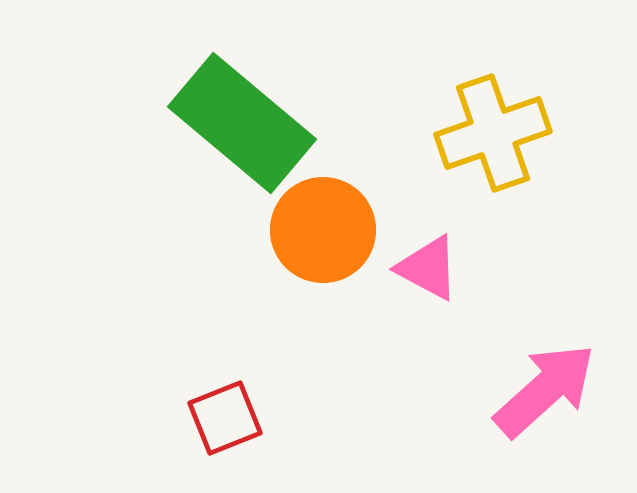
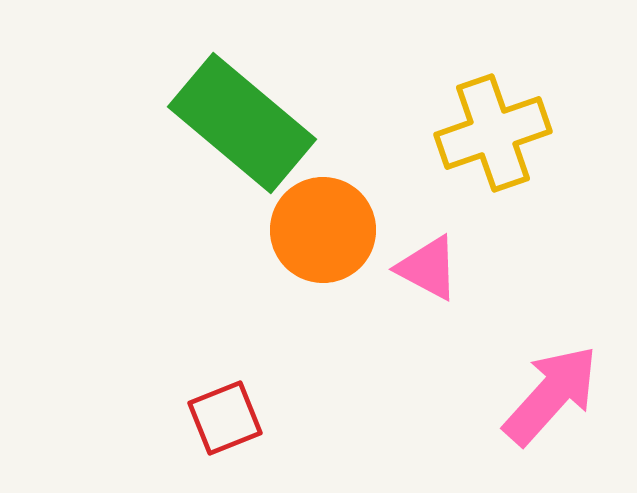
pink arrow: moved 6 px right, 5 px down; rotated 6 degrees counterclockwise
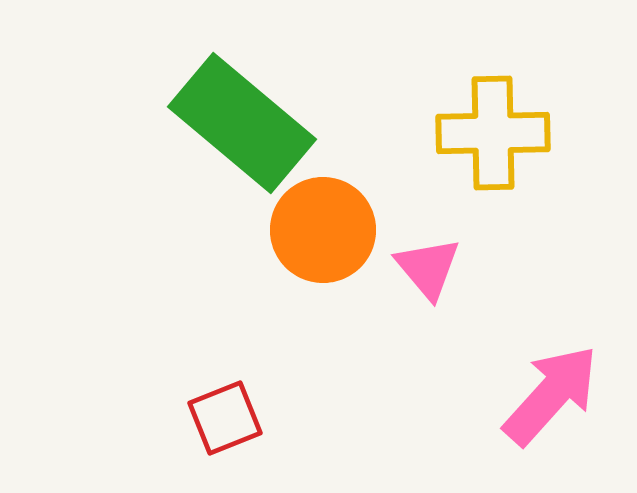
yellow cross: rotated 18 degrees clockwise
pink triangle: rotated 22 degrees clockwise
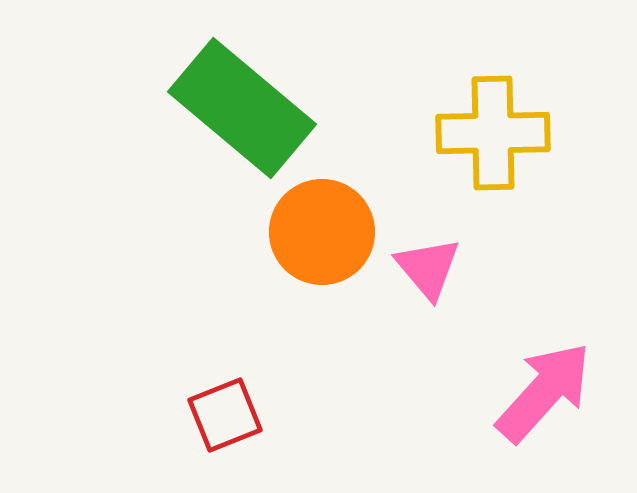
green rectangle: moved 15 px up
orange circle: moved 1 px left, 2 px down
pink arrow: moved 7 px left, 3 px up
red square: moved 3 px up
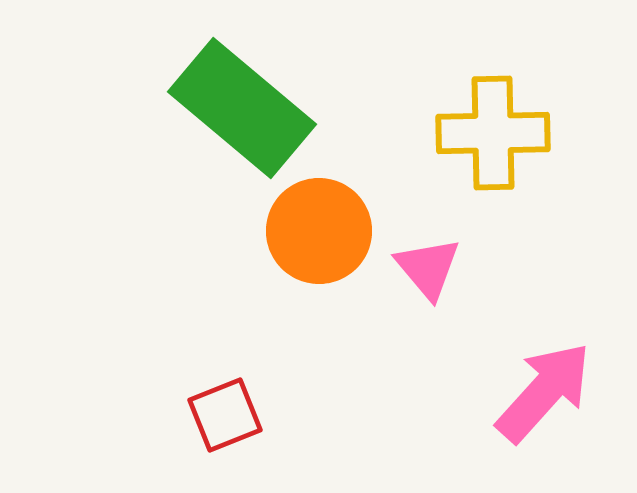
orange circle: moved 3 px left, 1 px up
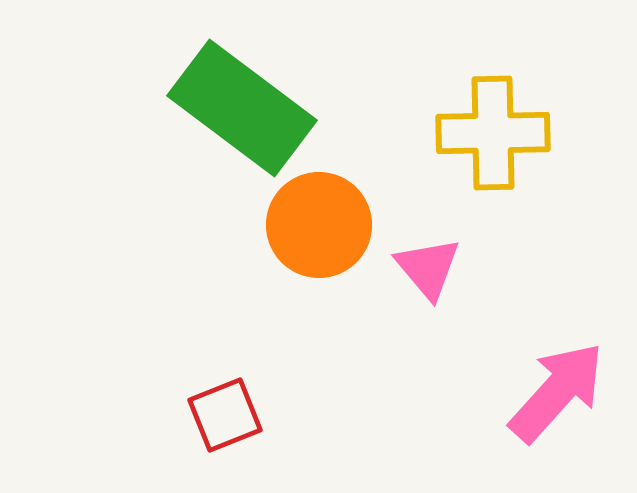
green rectangle: rotated 3 degrees counterclockwise
orange circle: moved 6 px up
pink arrow: moved 13 px right
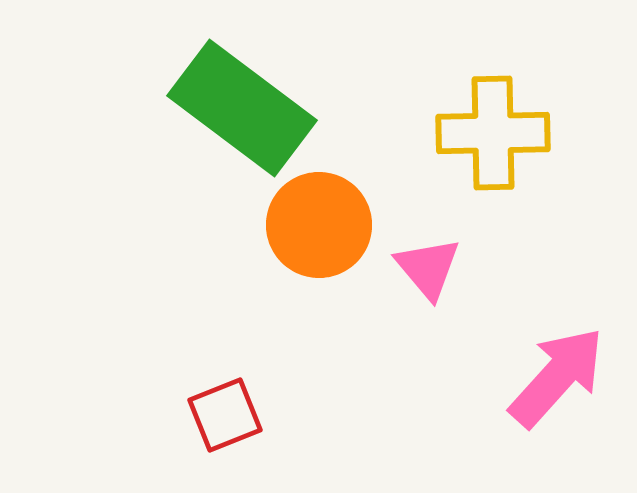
pink arrow: moved 15 px up
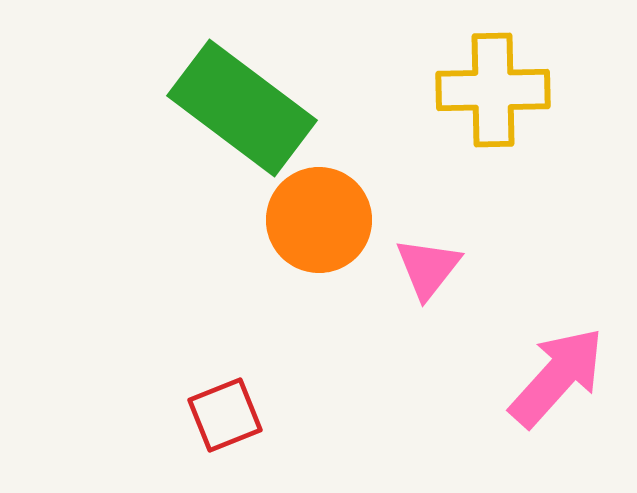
yellow cross: moved 43 px up
orange circle: moved 5 px up
pink triangle: rotated 18 degrees clockwise
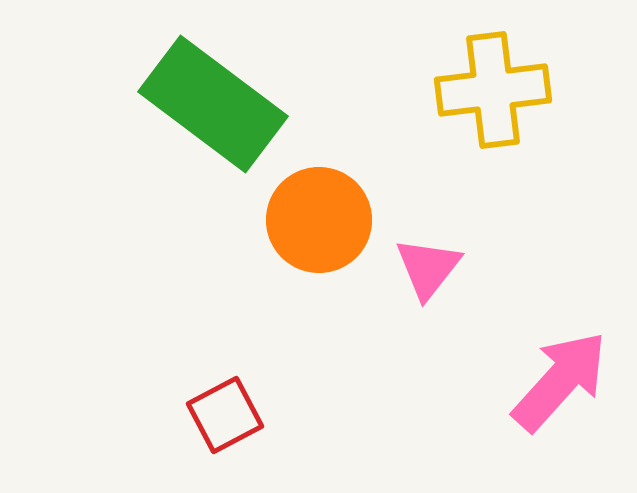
yellow cross: rotated 6 degrees counterclockwise
green rectangle: moved 29 px left, 4 px up
pink arrow: moved 3 px right, 4 px down
red square: rotated 6 degrees counterclockwise
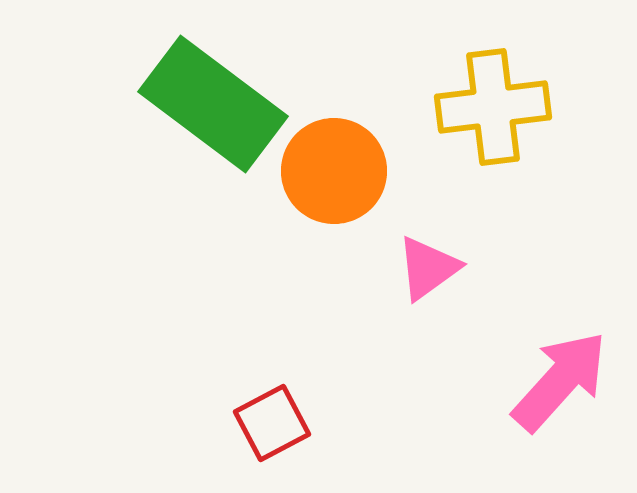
yellow cross: moved 17 px down
orange circle: moved 15 px right, 49 px up
pink triangle: rotated 16 degrees clockwise
red square: moved 47 px right, 8 px down
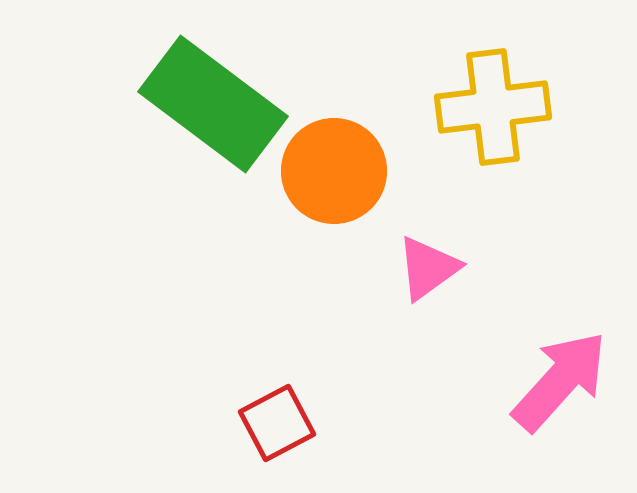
red square: moved 5 px right
